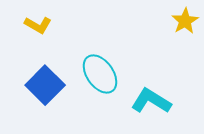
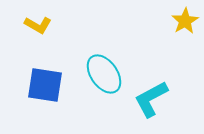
cyan ellipse: moved 4 px right
blue square: rotated 36 degrees counterclockwise
cyan L-shape: moved 2 px up; rotated 60 degrees counterclockwise
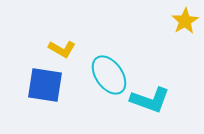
yellow L-shape: moved 24 px right, 24 px down
cyan ellipse: moved 5 px right, 1 px down
cyan L-shape: moved 1 px left, 1 px down; rotated 132 degrees counterclockwise
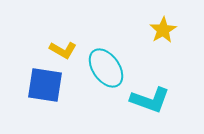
yellow star: moved 22 px left, 9 px down
yellow L-shape: moved 1 px right, 1 px down
cyan ellipse: moved 3 px left, 7 px up
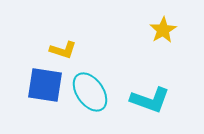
yellow L-shape: rotated 12 degrees counterclockwise
cyan ellipse: moved 16 px left, 24 px down
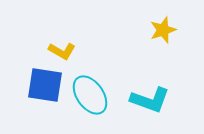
yellow star: rotated 12 degrees clockwise
yellow L-shape: moved 1 px left, 1 px down; rotated 12 degrees clockwise
cyan ellipse: moved 3 px down
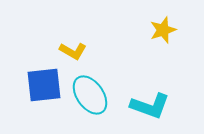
yellow L-shape: moved 11 px right
blue square: moved 1 px left; rotated 15 degrees counterclockwise
cyan L-shape: moved 6 px down
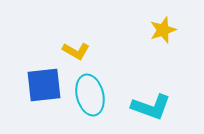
yellow L-shape: moved 3 px right
cyan ellipse: rotated 21 degrees clockwise
cyan L-shape: moved 1 px right, 1 px down
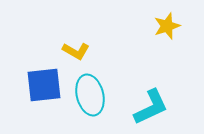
yellow star: moved 4 px right, 4 px up
cyan L-shape: rotated 45 degrees counterclockwise
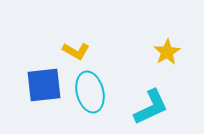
yellow star: moved 26 px down; rotated 12 degrees counterclockwise
cyan ellipse: moved 3 px up
